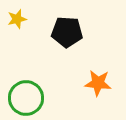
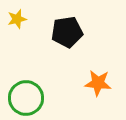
black pentagon: rotated 12 degrees counterclockwise
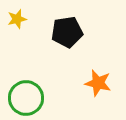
orange star: rotated 8 degrees clockwise
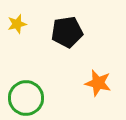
yellow star: moved 5 px down
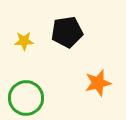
yellow star: moved 7 px right, 17 px down; rotated 12 degrees clockwise
orange star: rotated 28 degrees counterclockwise
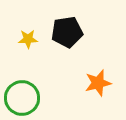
yellow star: moved 4 px right, 2 px up
green circle: moved 4 px left
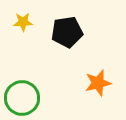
yellow star: moved 5 px left, 17 px up
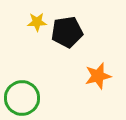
yellow star: moved 14 px right
orange star: moved 7 px up
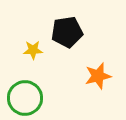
yellow star: moved 4 px left, 28 px down
green circle: moved 3 px right
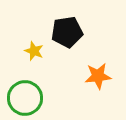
yellow star: moved 1 px right, 1 px down; rotated 24 degrees clockwise
orange star: rotated 8 degrees clockwise
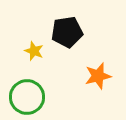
orange star: rotated 8 degrees counterclockwise
green circle: moved 2 px right, 1 px up
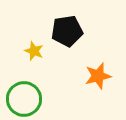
black pentagon: moved 1 px up
green circle: moved 3 px left, 2 px down
